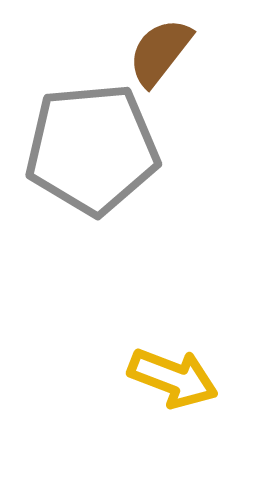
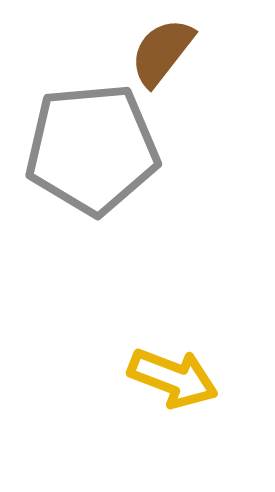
brown semicircle: moved 2 px right
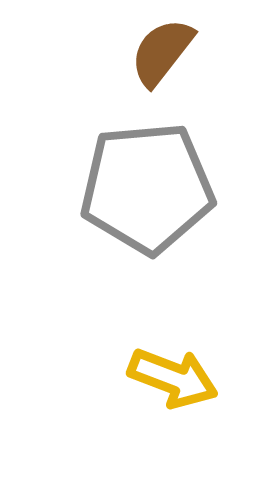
gray pentagon: moved 55 px right, 39 px down
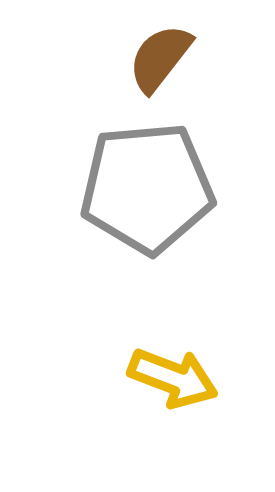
brown semicircle: moved 2 px left, 6 px down
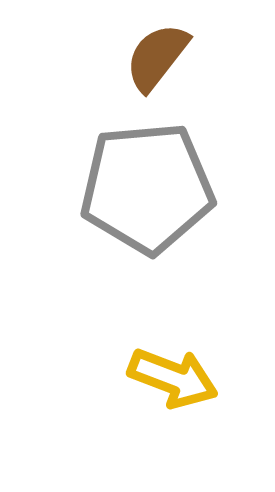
brown semicircle: moved 3 px left, 1 px up
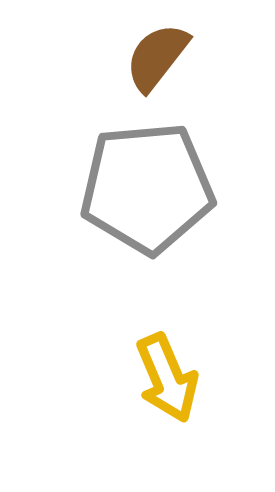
yellow arrow: moved 6 px left; rotated 46 degrees clockwise
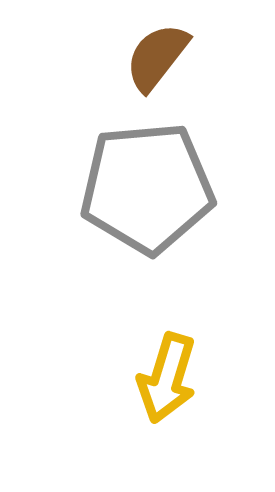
yellow arrow: rotated 40 degrees clockwise
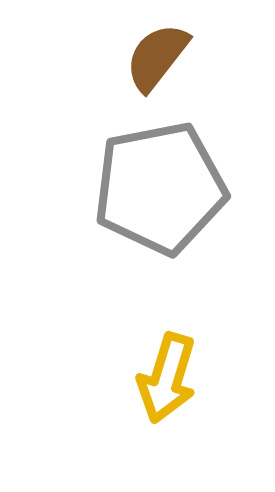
gray pentagon: moved 13 px right; rotated 6 degrees counterclockwise
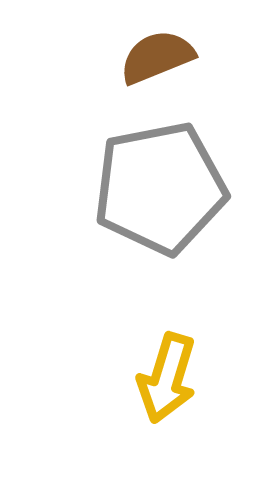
brown semicircle: rotated 30 degrees clockwise
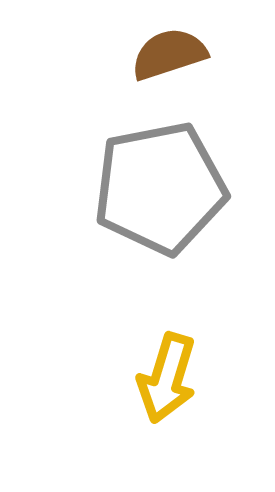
brown semicircle: moved 12 px right, 3 px up; rotated 4 degrees clockwise
